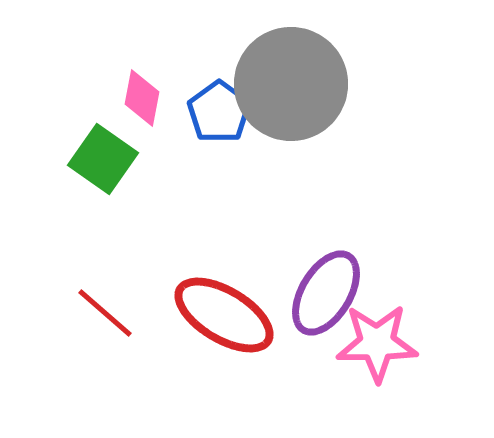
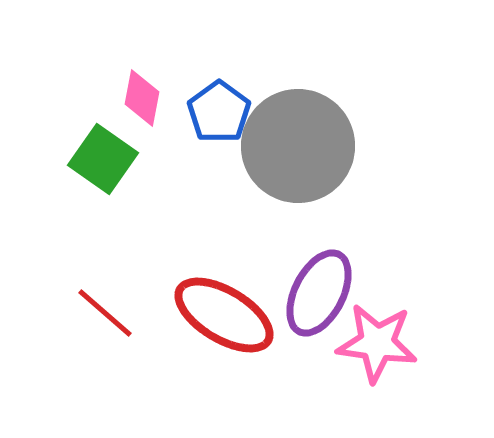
gray circle: moved 7 px right, 62 px down
purple ellipse: moved 7 px left; rotated 4 degrees counterclockwise
pink star: rotated 8 degrees clockwise
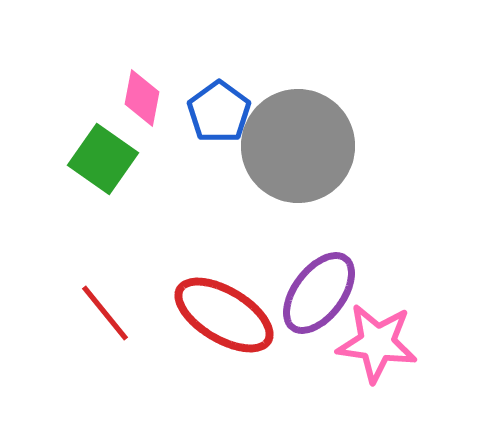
purple ellipse: rotated 10 degrees clockwise
red line: rotated 10 degrees clockwise
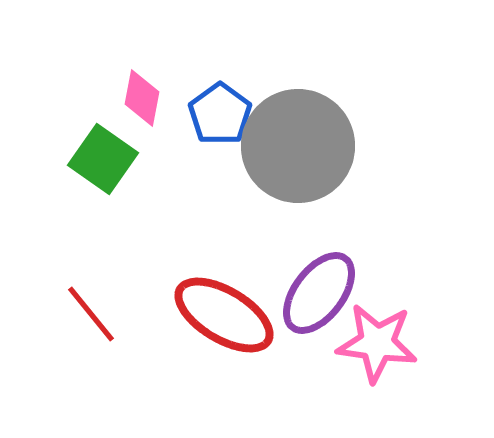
blue pentagon: moved 1 px right, 2 px down
red line: moved 14 px left, 1 px down
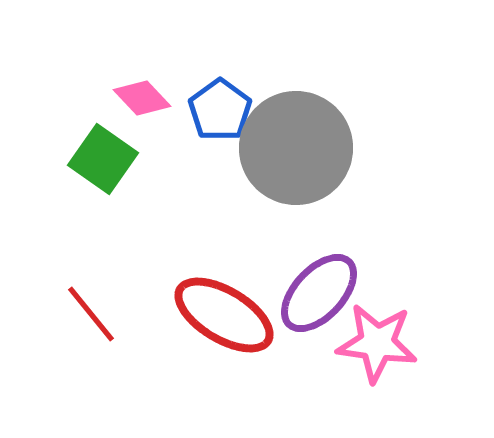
pink diamond: rotated 54 degrees counterclockwise
blue pentagon: moved 4 px up
gray circle: moved 2 px left, 2 px down
purple ellipse: rotated 6 degrees clockwise
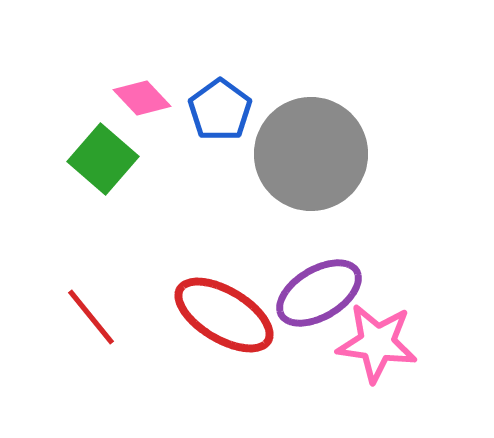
gray circle: moved 15 px right, 6 px down
green square: rotated 6 degrees clockwise
purple ellipse: rotated 16 degrees clockwise
red line: moved 3 px down
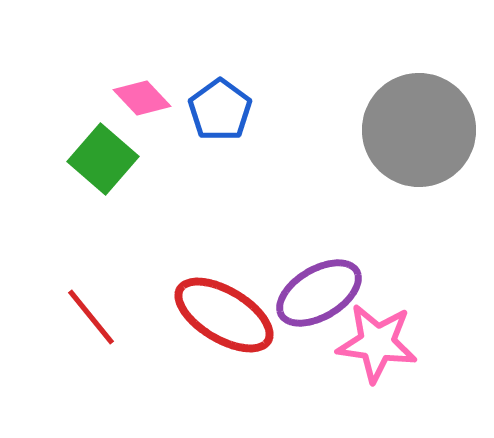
gray circle: moved 108 px right, 24 px up
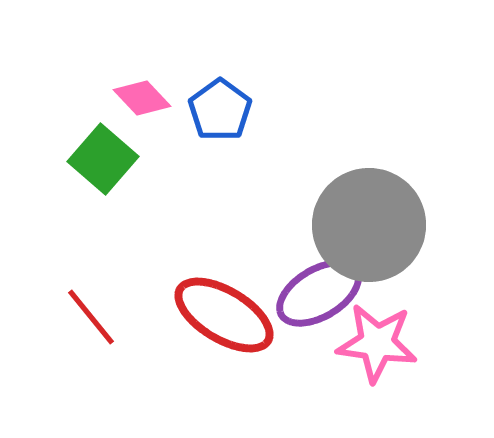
gray circle: moved 50 px left, 95 px down
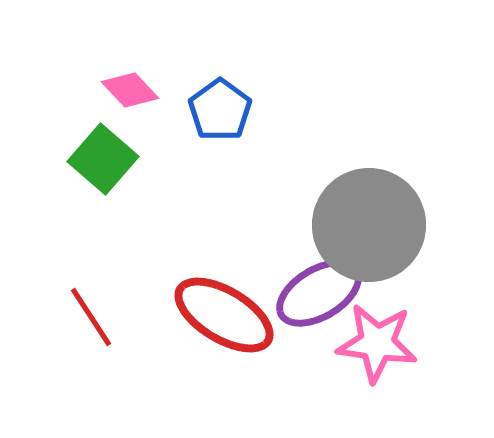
pink diamond: moved 12 px left, 8 px up
red line: rotated 6 degrees clockwise
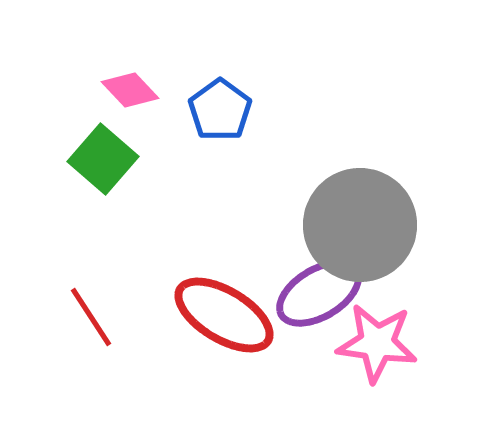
gray circle: moved 9 px left
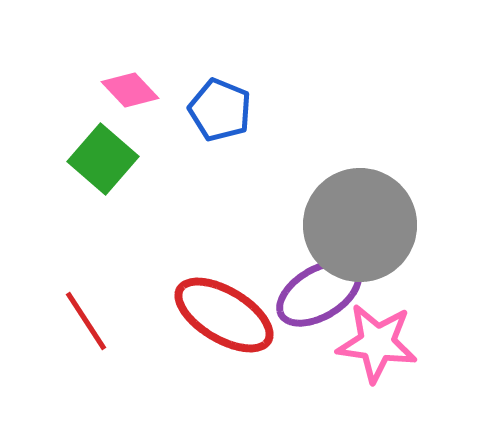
blue pentagon: rotated 14 degrees counterclockwise
red line: moved 5 px left, 4 px down
